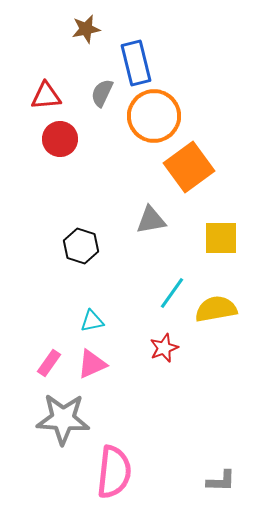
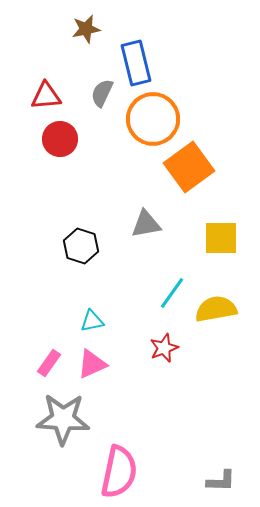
orange circle: moved 1 px left, 3 px down
gray triangle: moved 5 px left, 4 px down
pink semicircle: moved 5 px right; rotated 6 degrees clockwise
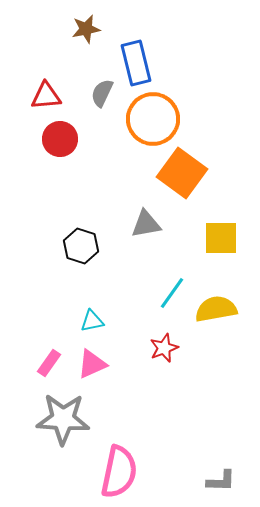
orange square: moved 7 px left, 6 px down; rotated 18 degrees counterclockwise
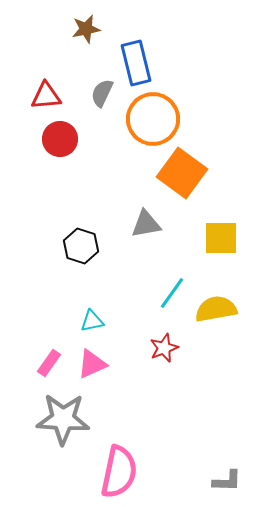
gray L-shape: moved 6 px right
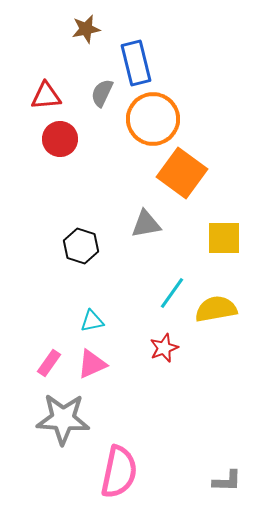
yellow square: moved 3 px right
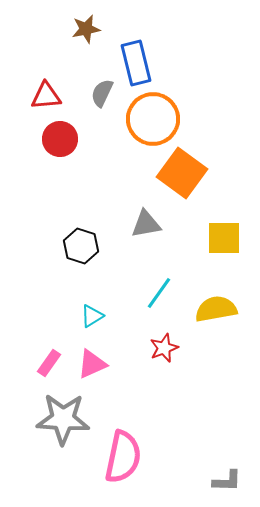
cyan line: moved 13 px left
cyan triangle: moved 5 px up; rotated 20 degrees counterclockwise
pink semicircle: moved 4 px right, 15 px up
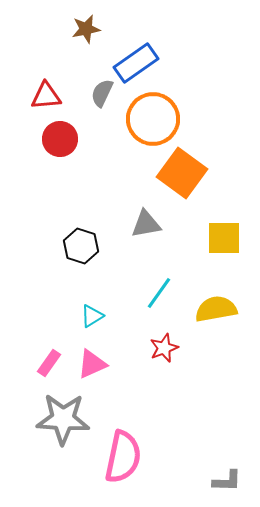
blue rectangle: rotated 69 degrees clockwise
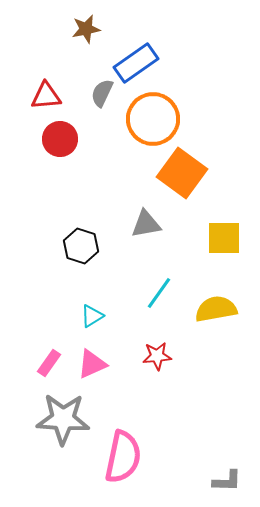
red star: moved 7 px left, 8 px down; rotated 16 degrees clockwise
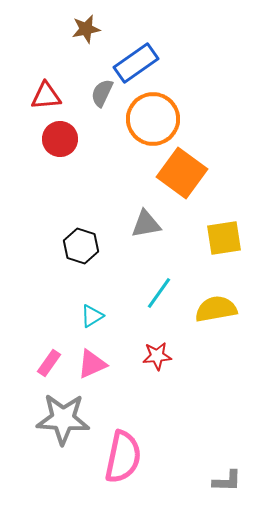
yellow square: rotated 9 degrees counterclockwise
